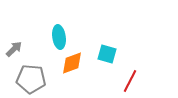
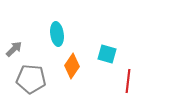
cyan ellipse: moved 2 px left, 3 px up
orange diamond: moved 3 px down; rotated 35 degrees counterclockwise
red line: moved 2 px left; rotated 20 degrees counterclockwise
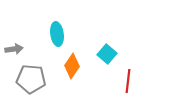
gray arrow: rotated 36 degrees clockwise
cyan square: rotated 24 degrees clockwise
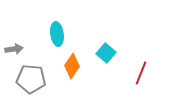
cyan square: moved 1 px left, 1 px up
red line: moved 13 px right, 8 px up; rotated 15 degrees clockwise
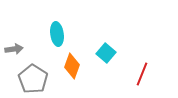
orange diamond: rotated 15 degrees counterclockwise
red line: moved 1 px right, 1 px down
gray pentagon: moved 2 px right; rotated 28 degrees clockwise
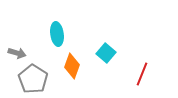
gray arrow: moved 3 px right, 4 px down; rotated 24 degrees clockwise
